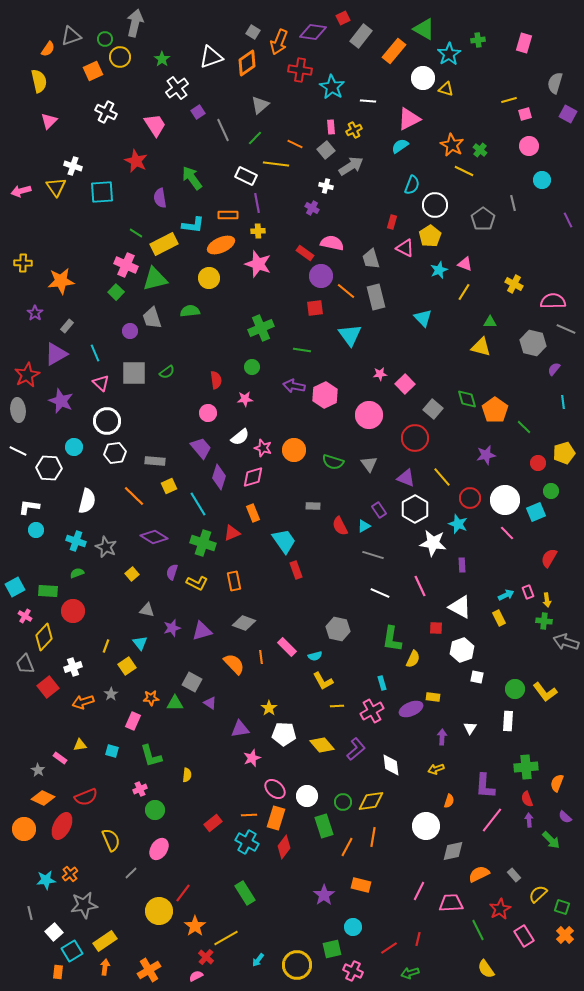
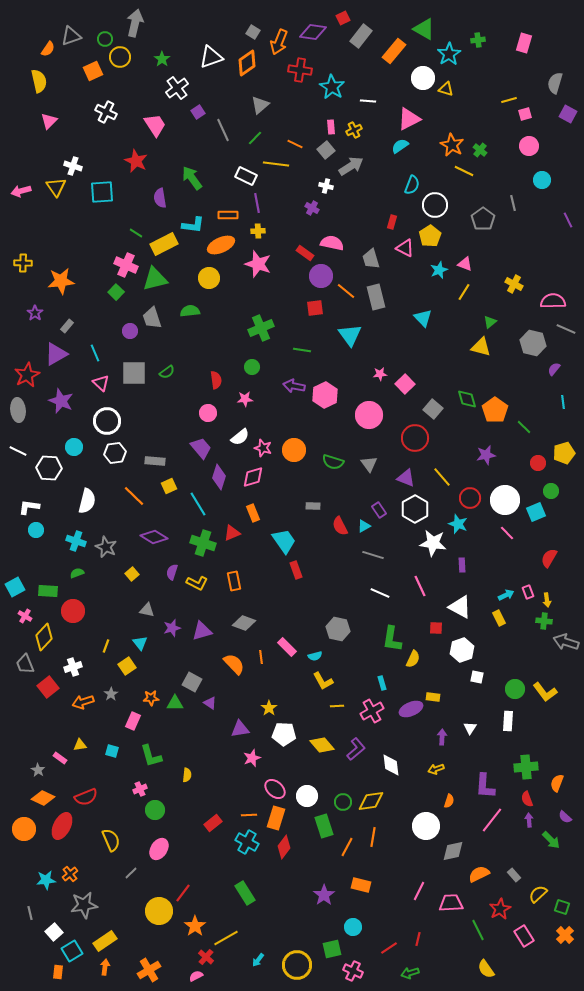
green triangle at (490, 322): rotated 40 degrees counterclockwise
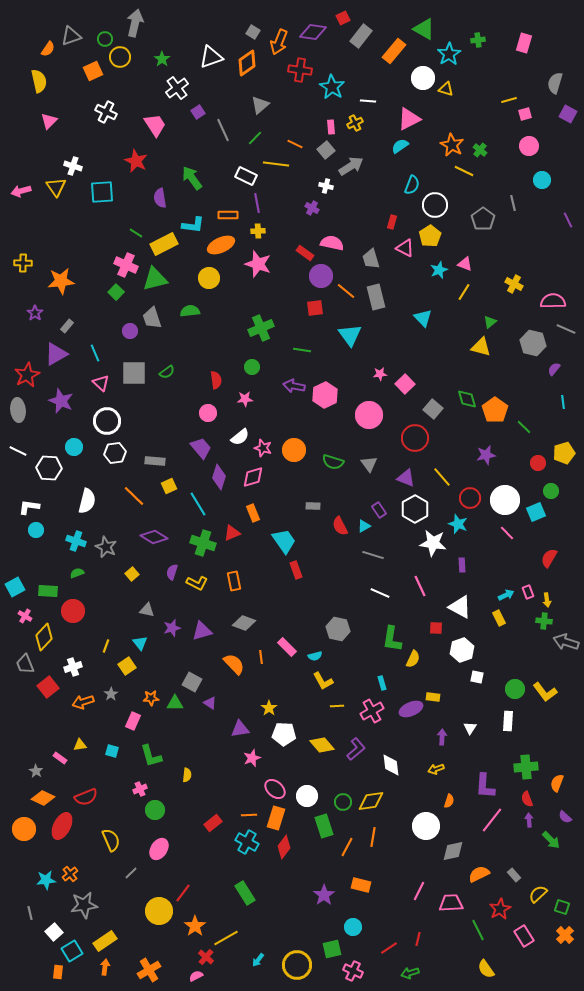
yellow cross at (354, 130): moved 1 px right, 7 px up
gray star at (38, 770): moved 2 px left, 1 px down
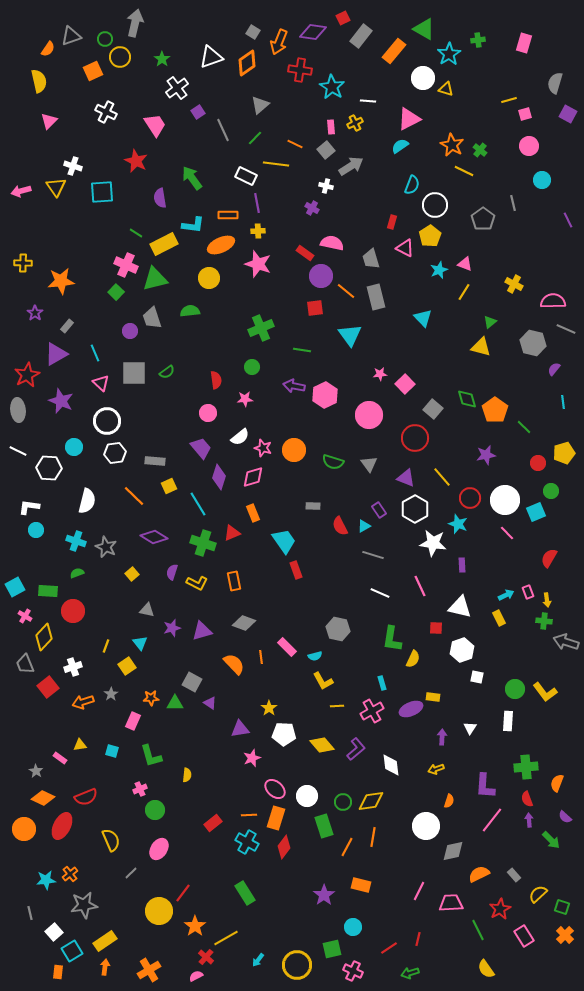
white triangle at (460, 607): rotated 15 degrees counterclockwise
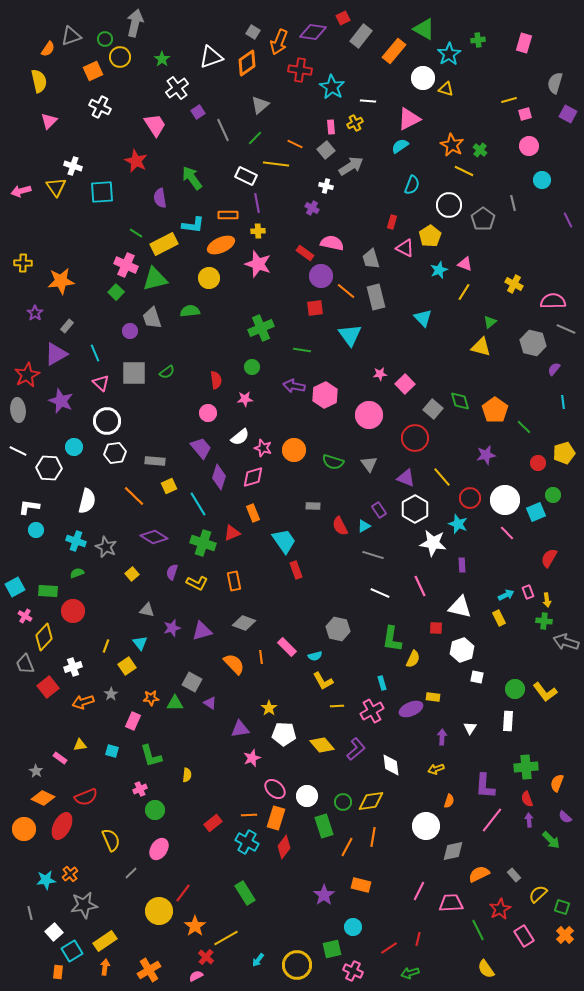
white cross at (106, 112): moved 6 px left, 5 px up
white circle at (435, 205): moved 14 px right
green diamond at (467, 399): moved 7 px left, 2 px down
green circle at (551, 491): moved 2 px right, 4 px down
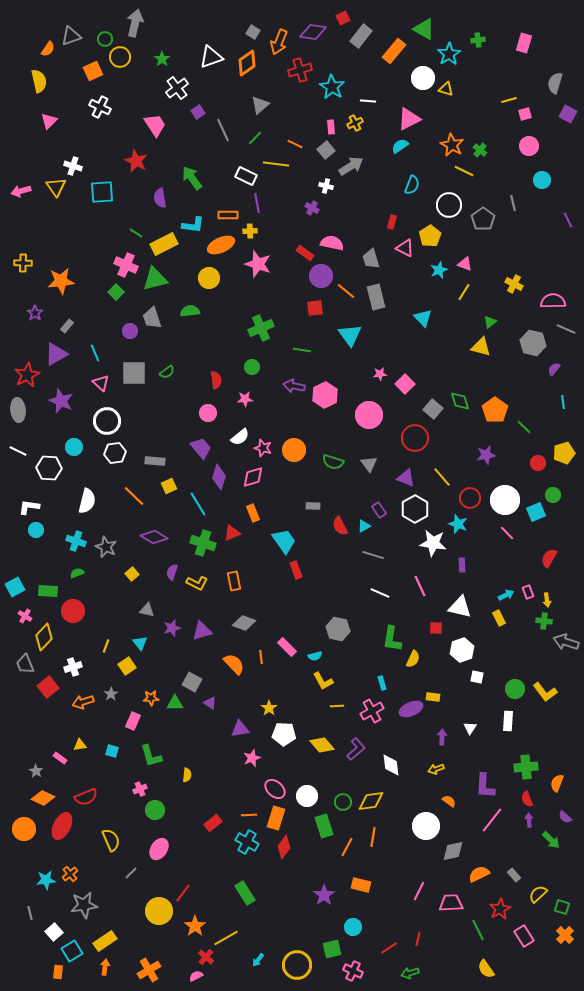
red cross at (300, 70): rotated 25 degrees counterclockwise
yellow cross at (258, 231): moved 8 px left
orange semicircle at (449, 801): rotated 72 degrees counterclockwise
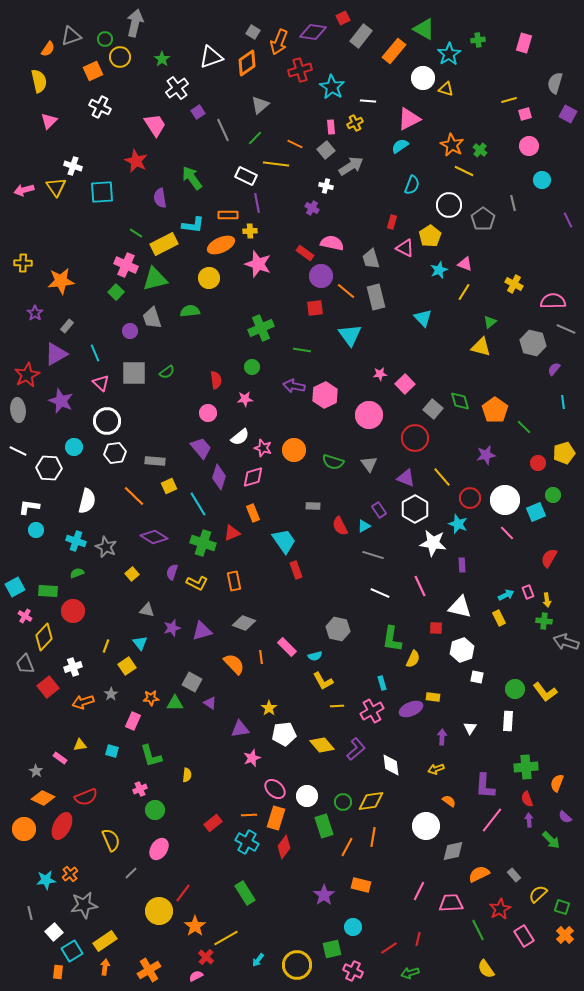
pink arrow at (21, 191): moved 3 px right, 1 px up
white pentagon at (284, 734): rotated 10 degrees counterclockwise
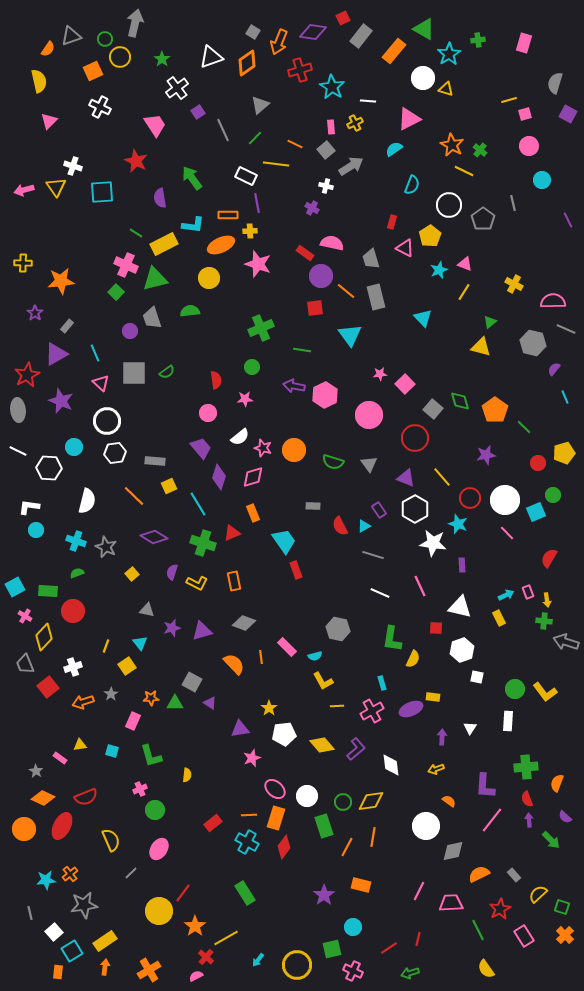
cyan semicircle at (400, 146): moved 6 px left, 3 px down
cyan line at (563, 402): moved 2 px right, 5 px up; rotated 16 degrees counterclockwise
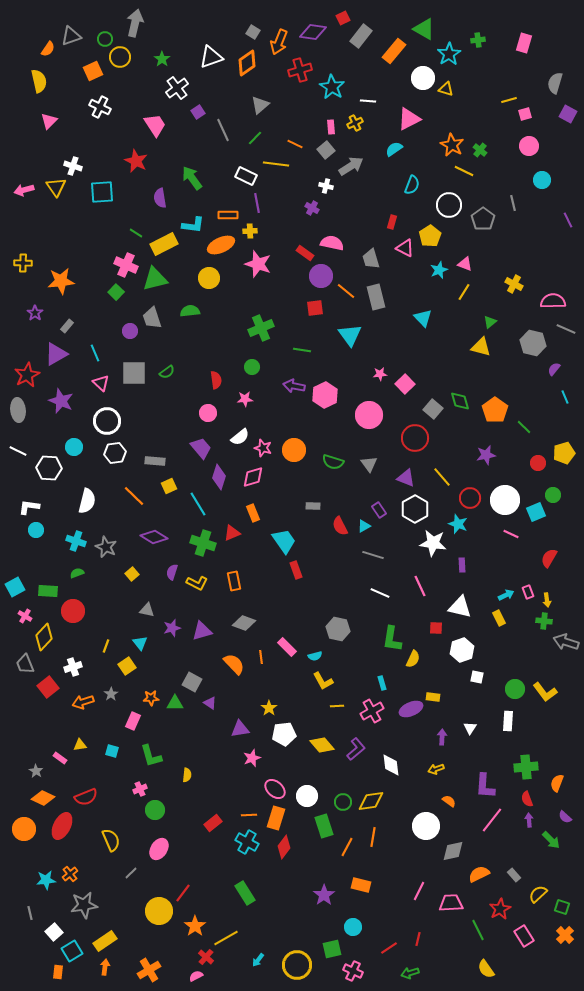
pink line at (507, 533): moved 4 px right, 1 px down; rotated 21 degrees counterclockwise
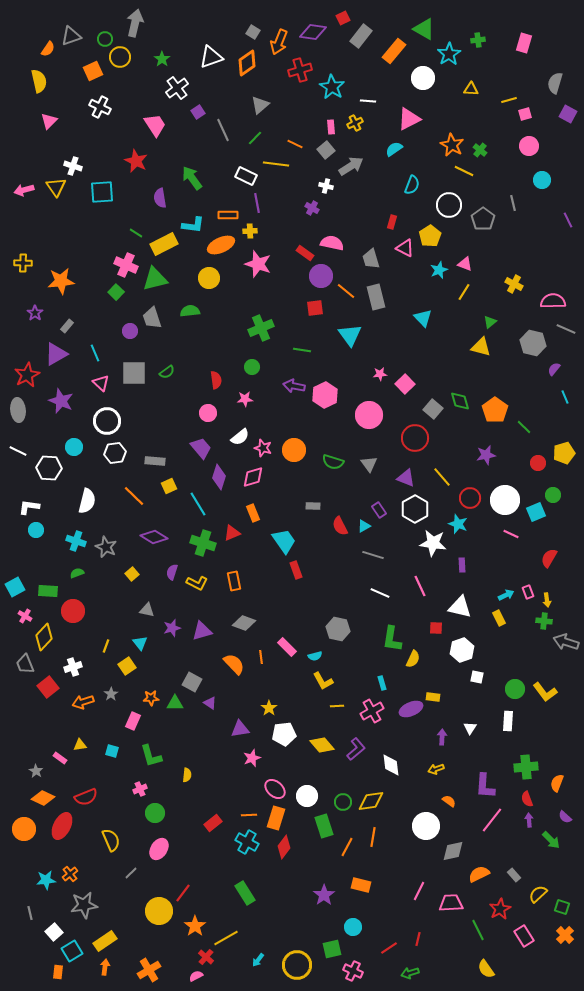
yellow triangle at (446, 89): moved 25 px right; rotated 14 degrees counterclockwise
green circle at (155, 810): moved 3 px down
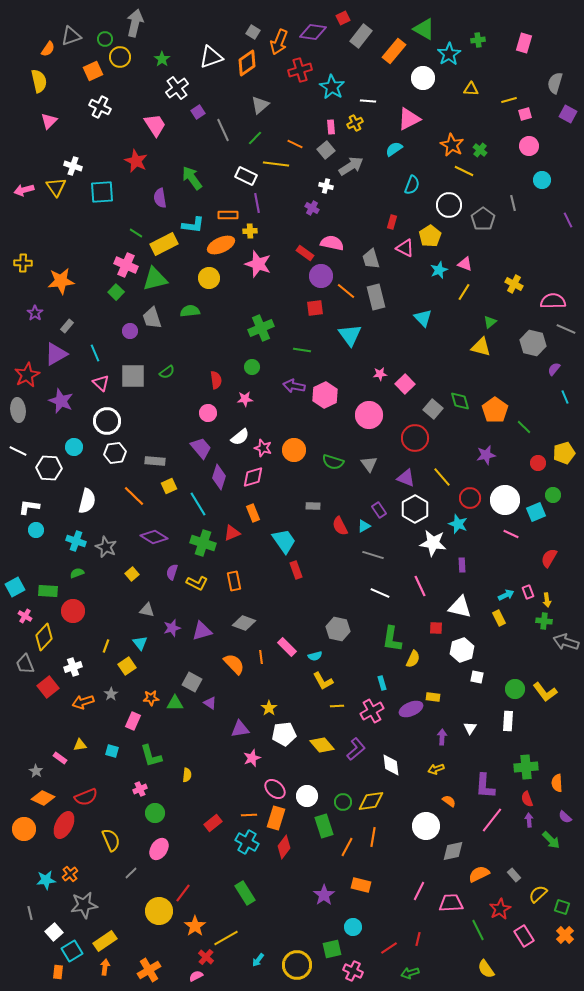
gray square at (134, 373): moved 1 px left, 3 px down
orange semicircle at (557, 783): rotated 24 degrees counterclockwise
red ellipse at (62, 826): moved 2 px right, 1 px up
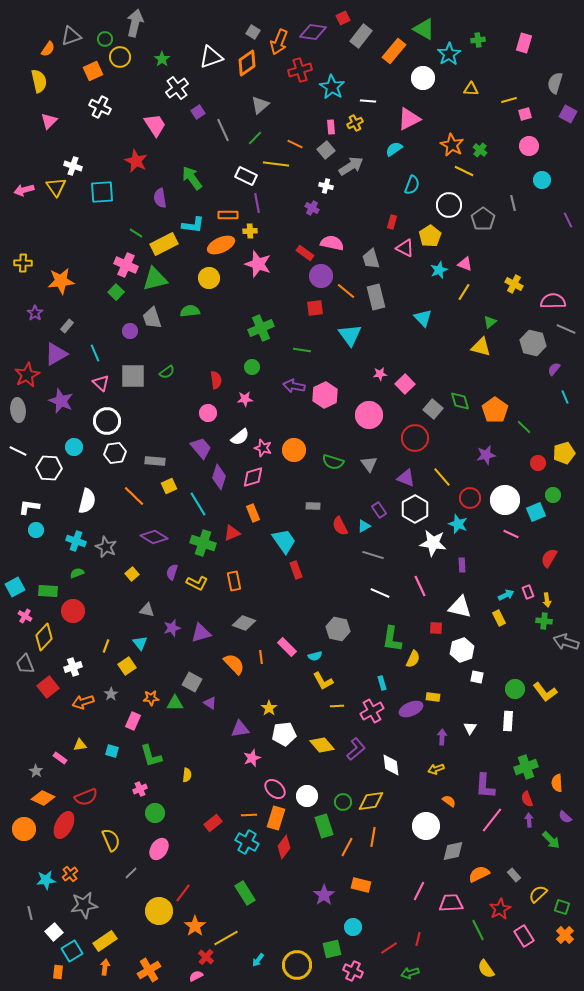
purple triangle at (202, 631): moved 1 px left, 2 px down
green cross at (526, 767): rotated 15 degrees counterclockwise
